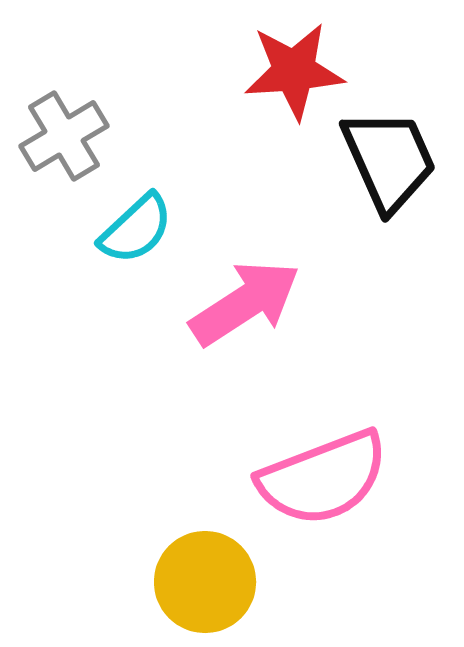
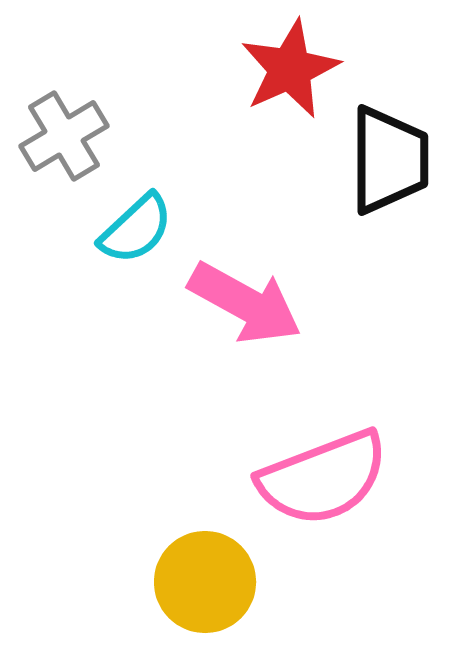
red star: moved 4 px left, 2 px up; rotated 20 degrees counterclockwise
black trapezoid: rotated 24 degrees clockwise
pink arrow: rotated 62 degrees clockwise
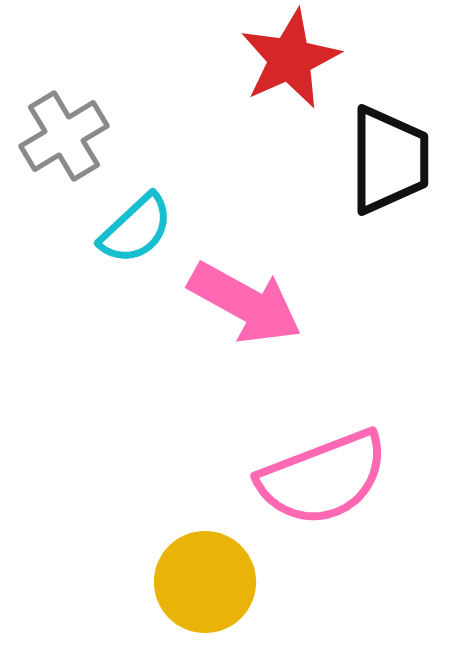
red star: moved 10 px up
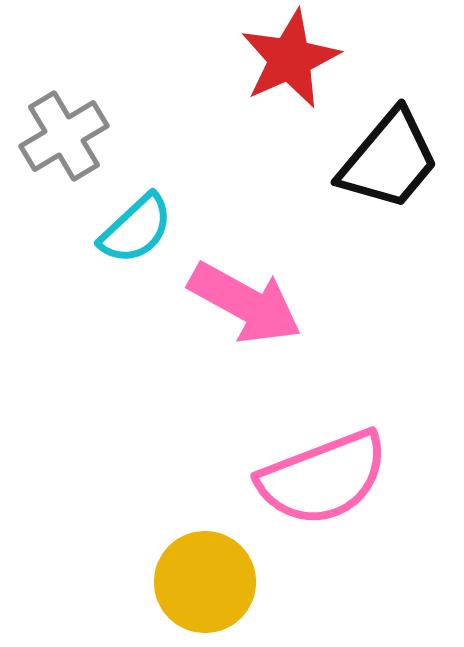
black trapezoid: rotated 40 degrees clockwise
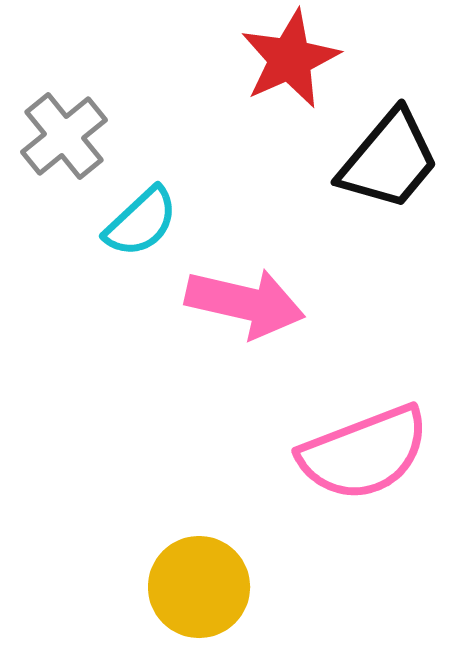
gray cross: rotated 8 degrees counterclockwise
cyan semicircle: moved 5 px right, 7 px up
pink arrow: rotated 16 degrees counterclockwise
pink semicircle: moved 41 px right, 25 px up
yellow circle: moved 6 px left, 5 px down
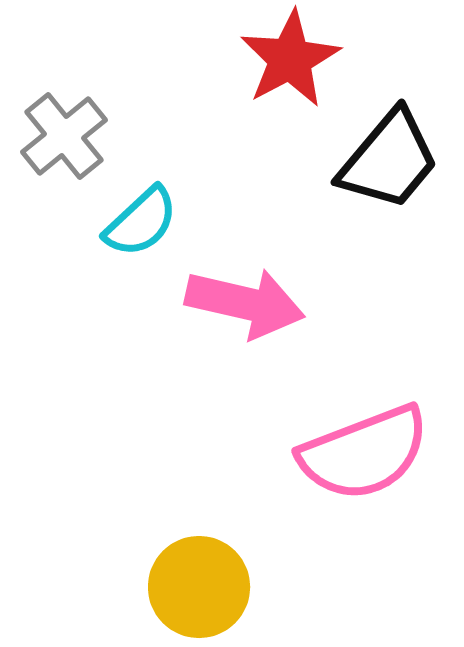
red star: rotated 4 degrees counterclockwise
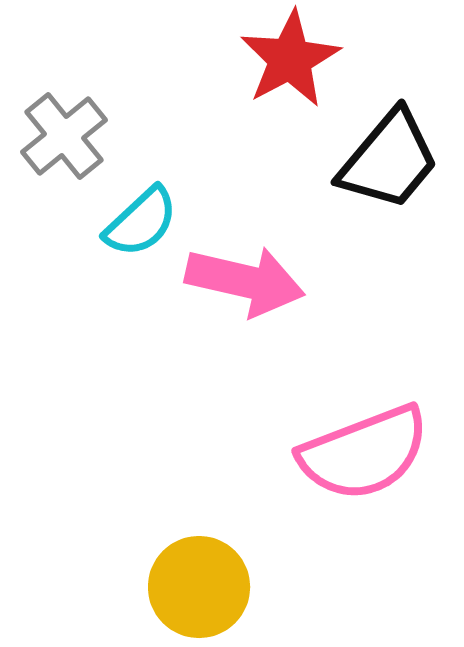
pink arrow: moved 22 px up
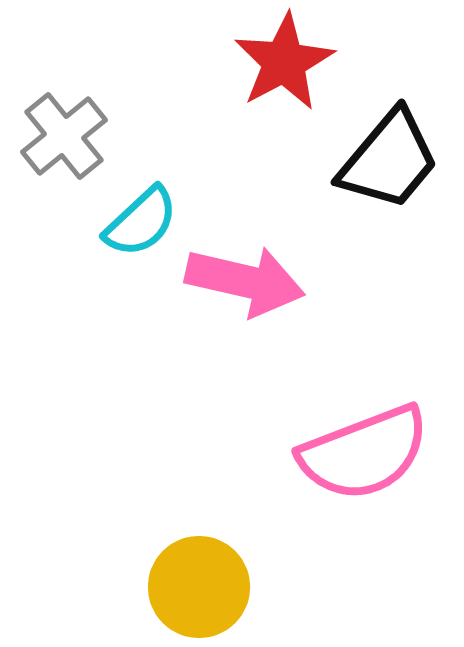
red star: moved 6 px left, 3 px down
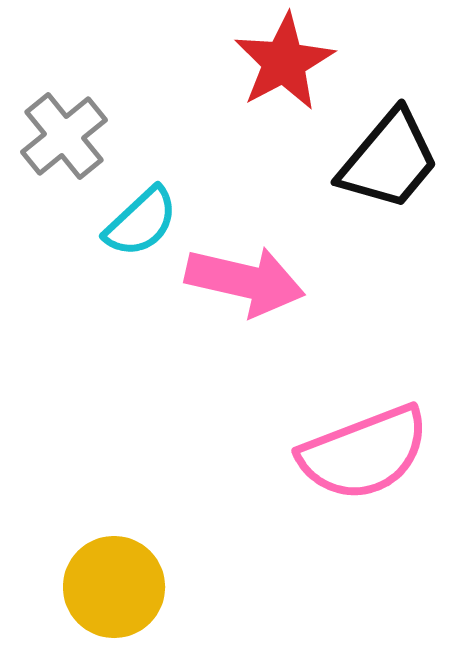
yellow circle: moved 85 px left
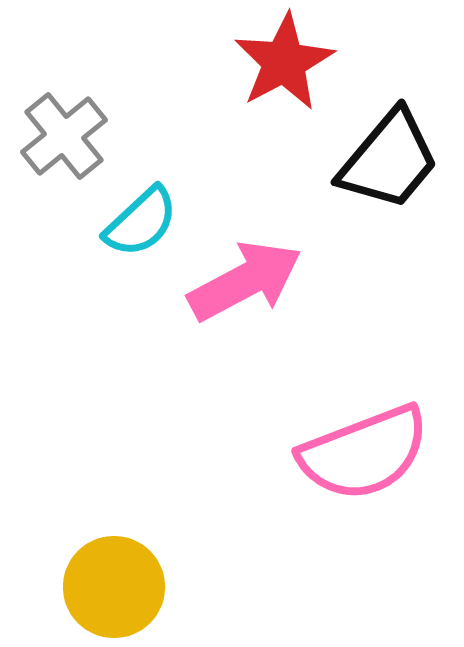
pink arrow: rotated 41 degrees counterclockwise
